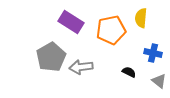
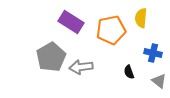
black semicircle: rotated 136 degrees counterclockwise
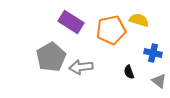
yellow semicircle: moved 2 px left, 2 px down; rotated 102 degrees clockwise
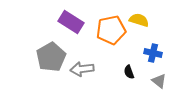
gray arrow: moved 1 px right, 2 px down
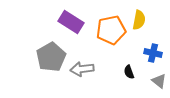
yellow semicircle: rotated 84 degrees clockwise
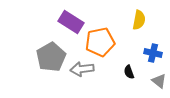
orange pentagon: moved 11 px left, 12 px down
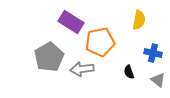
gray pentagon: moved 2 px left
gray triangle: moved 1 px left, 1 px up
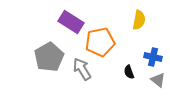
blue cross: moved 4 px down
gray arrow: rotated 65 degrees clockwise
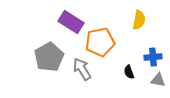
blue cross: rotated 18 degrees counterclockwise
gray triangle: rotated 28 degrees counterclockwise
